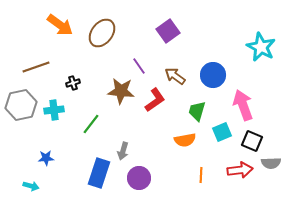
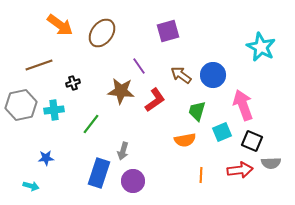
purple square: rotated 20 degrees clockwise
brown line: moved 3 px right, 2 px up
brown arrow: moved 6 px right, 1 px up
purple circle: moved 6 px left, 3 px down
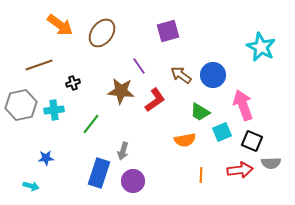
green trapezoid: moved 3 px right, 1 px down; rotated 75 degrees counterclockwise
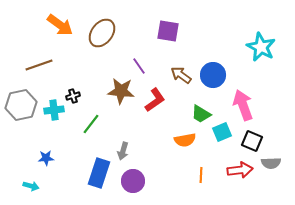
purple square: rotated 25 degrees clockwise
black cross: moved 13 px down
green trapezoid: moved 1 px right, 2 px down
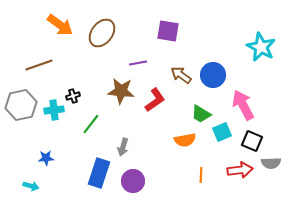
purple line: moved 1 px left, 3 px up; rotated 66 degrees counterclockwise
pink arrow: rotated 8 degrees counterclockwise
gray arrow: moved 4 px up
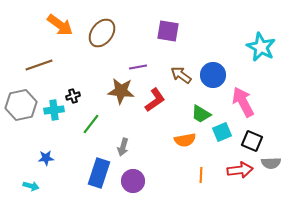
purple line: moved 4 px down
pink arrow: moved 3 px up
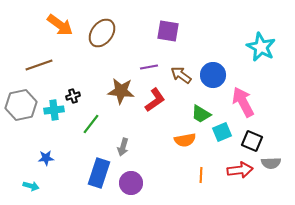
purple line: moved 11 px right
purple circle: moved 2 px left, 2 px down
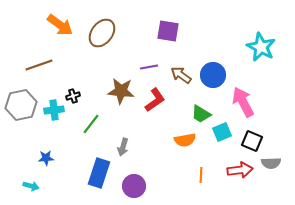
purple circle: moved 3 px right, 3 px down
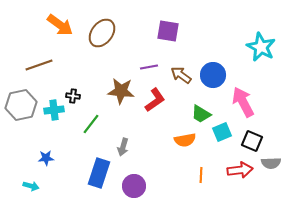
black cross: rotated 24 degrees clockwise
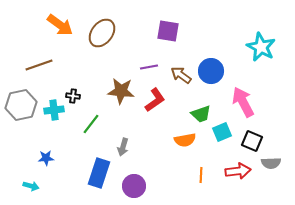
blue circle: moved 2 px left, 4 px up
green trapezoid: rotated 50 degrees counterclockwise
red arrow: moved 2 px left, 1 px down
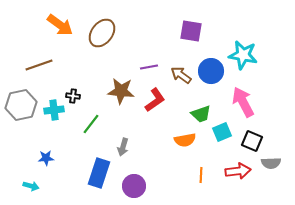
purple square: moved 23 px right
cyan star: moved 18 px left, 8 px down; rotated 16 degrees counterclockwise
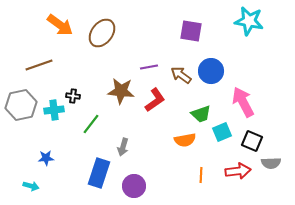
cyan star: moved 6 px right, 34 px up
